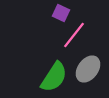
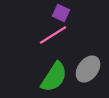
pink line: moved 21 px left; rotated 20 degrees clockwise
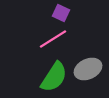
pink line: moved 4 px down
gray ellipse: rotated 28 degrees clockwise
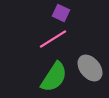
gray ellipse: moved 2 px right, 1 px up; rotated 76 degrees clockwise
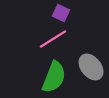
gray ellipse: moved 1 px right, 1 px up
green semicircle: rotated 12 degrees counterclockwise
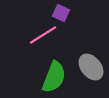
pink line: moved 10 px left, 4 px up
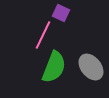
pink line: rotated 32 degrees counterclockwise
green semicircle: moved 10 px up
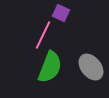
green semicircle: moved 4 px left
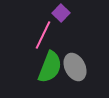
purple square: rotated 18 degrees clockwise
gray ellipse: moved 16 px left; rotated 12 degrees clockwise
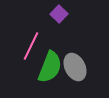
purple square: moved 2 px left, 1 px down
pink line: moved 12 px left, 11 px down
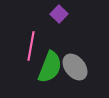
pink line: rotated 16 degrees counterclockwise
gray ellipse: rotated 12 degrees counterclockwise
